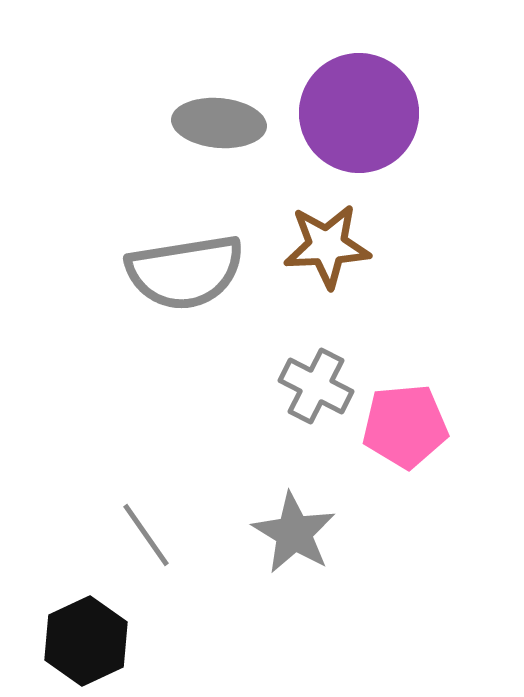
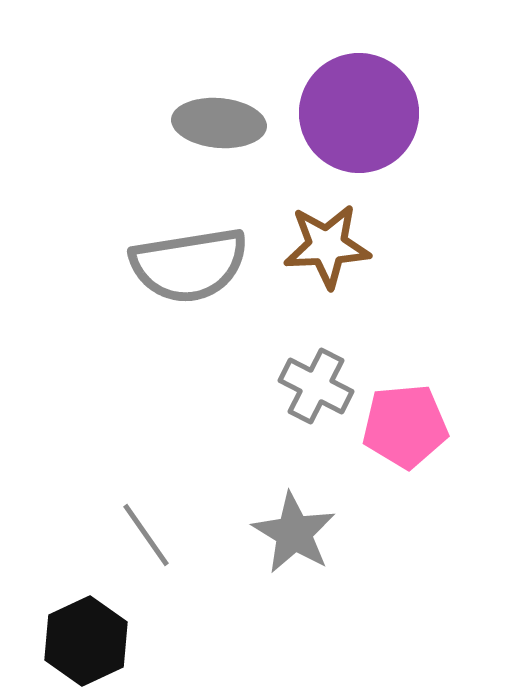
gray semicircle: moved 4 px right, 7 px up
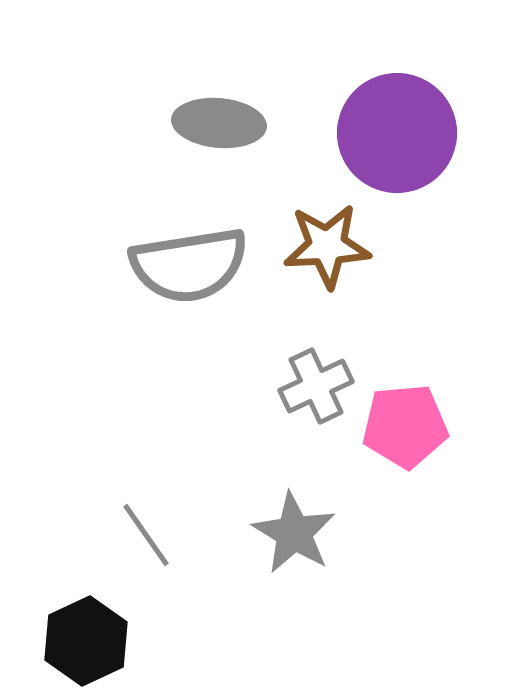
purple circle: moved 38 px right, 20 px down
gray cross: rotated 38 degrees clockwise
